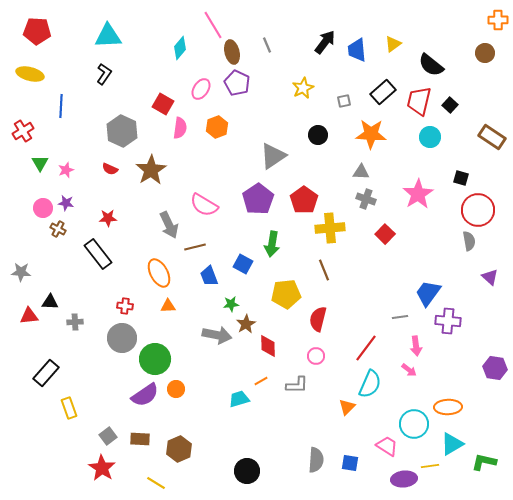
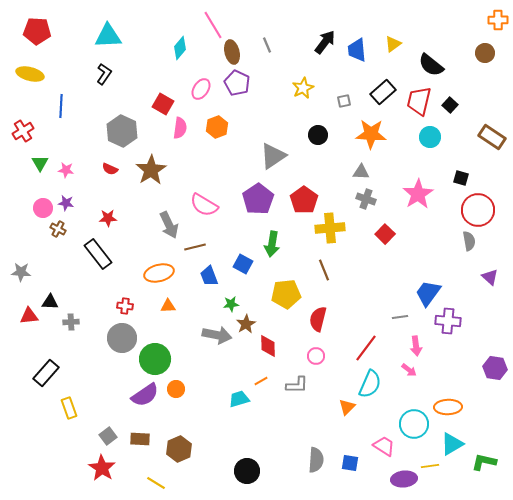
pink star at (66, 170): rotated 28 degrees clockwise
orange ellipse at (159, 273): rotated 76 degrees counterclockwise
gray cross at (75, 322): moved 4 px left
pink trapezoid at (387, 446): moved 3 px left
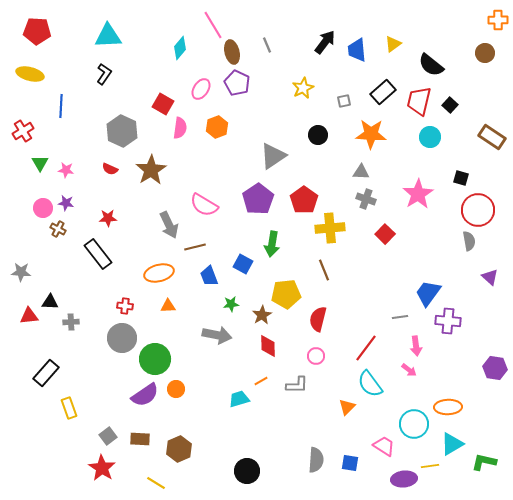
brown star at (246, 324): moved 16 px right, 9 px up
cyan semicircle at (370, 384): rotated 120 degrees clockwise
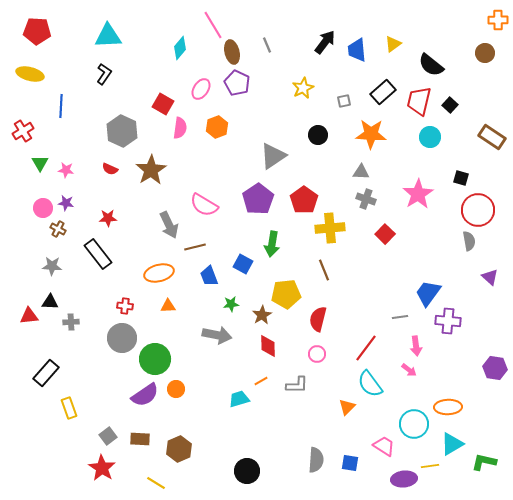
gray star at (21, 272): moved 31 px right, 6 px up
pink circle at (316, 356): moved 1 px right, 2 px up
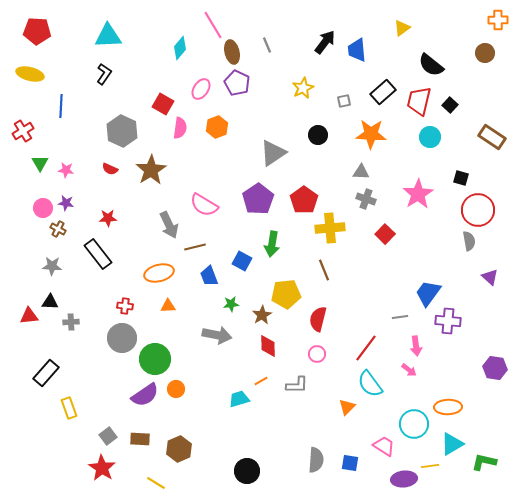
yellow triangle at (393, 44): moved 9 px right, 16 px up
gray triangle at (273, 156): moved 3 px up
blue square at (243, 264): moved 1 px left, 3 px up
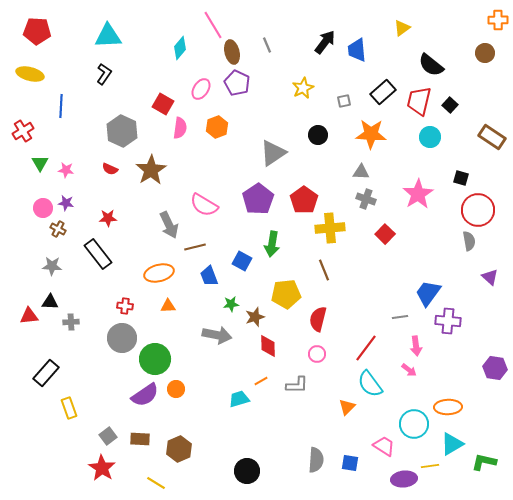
brown star at (262, 315): moved 7 px left, 2 px down; rotated 12 degrees clockwise
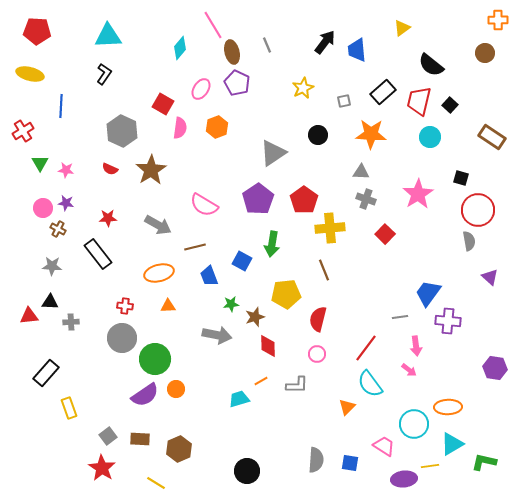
gray arrow at (169, 225): moved 11 px left; rotated 36 degrees counterclockwise
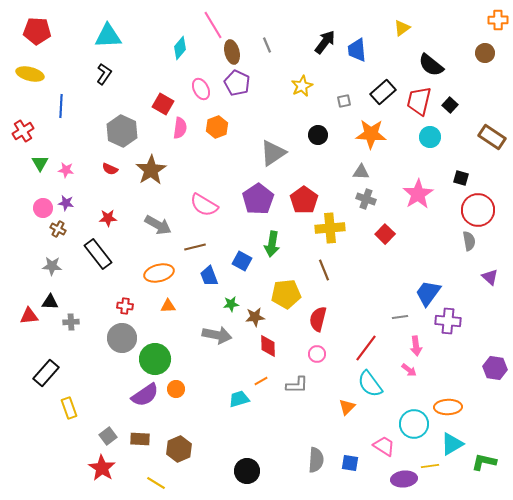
yellow star at (303, 88): moved 1 px left, 2 px up
pink ellipse at (201, 89): rotated 60 degrees counterclockwise
brown star at (255, 317): rotated 12 degrees clockwise
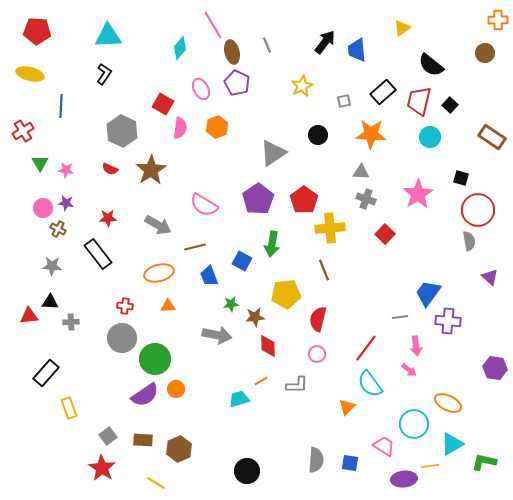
orange ellipse at (448, 407): moved 4 px up; rotated 28 degrees clockwise
brown rectangle at (140, 439): moved 3 px right, 1 px down
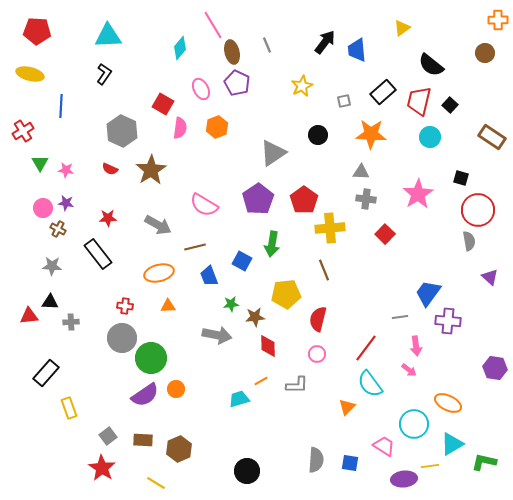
gray cross at (366, 199): rotated 12 degrees counterclockwise
green circle at (155, 359): moved 4 px left, 1 px up
